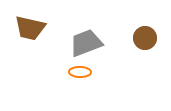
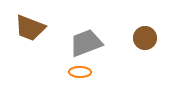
brown trapezoid: rotated 8 degrees clockwise
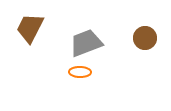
brown trapezoid: rotated 96 degrees clockwise
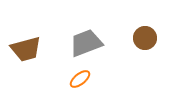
brown trapezoid: moved 4 px left, 21 px down; rotated 132 degrees counterclockwise
orange ellipse: moved 7 px down; rotated 40 degrees counterclockwise
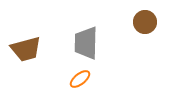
brown circle: moved 16 px up
gray trapezoid: rotated 68 degrees counterclockwise
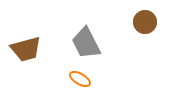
gray trapezoid: rotated 28 degrees counterclockwise
orange ellipse: rotated 70 degrees clockwise
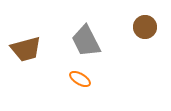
brown circle: moved 5 px down
gray trapezoid: moved 2 px up
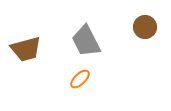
orange ellipse: rotated 75 degrees counterclockwise
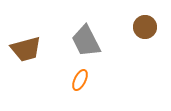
orange ellipse: moved 1 px down; rotated 20 degrees counterclockwise
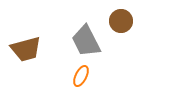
brown circle: moved 24 px left, 6 px up
orange ellipse: moved 1 px right, 4 px up
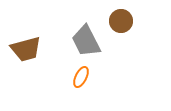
orange ellipse: moved 1 px down
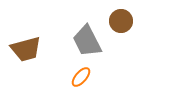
gray trapezoid: moved 1 px right
orange ellipse: rotated 15 degrees clockwise
